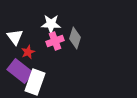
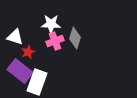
white triangle: rotated 36 degrees counterclockwise
white rectangle: moved 2 px right
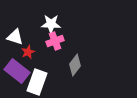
gray diamond: moved 27 px down; rotated 20 degrees clockwise
purple rectangle: moved 3 px left
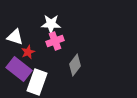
purple rectangle: moved 2 px right, 2 px up
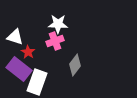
white star: moved 7 px right
red star: rotated 16 degrees counterclockwise
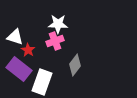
red star: moved 2 px up
white rectangle: moved 5 px right
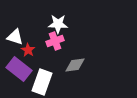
gray diamond: rotated 45 degrees clockwise
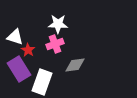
pink cross: moved 3 px down
purple rectangle: rotated 20 degrees clockwise
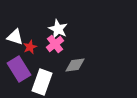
white star: moved 5 px down; rotated 24 degrees clockwise
pink cross: rotated 18 degrees counterclockwise
red star: moved 2 px right, 3 px up; rotated 16 degrees clockwise
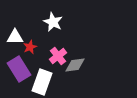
white star: moved 5 px left, 7 px up
white triangle: rotated 18 degrees counterclockwise
pink cross: moved 3 px right, 12 px down
